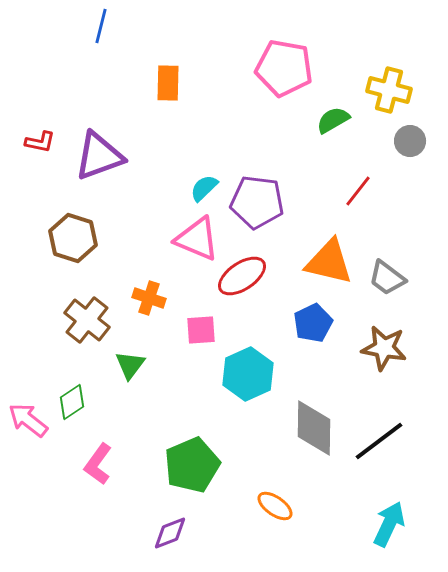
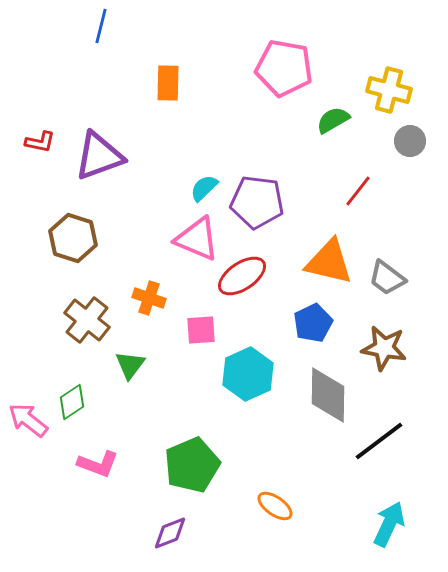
gray diamond: moved 14 px right, 33 px up
pink L-shape: rotated 105 degrees counterclockwise
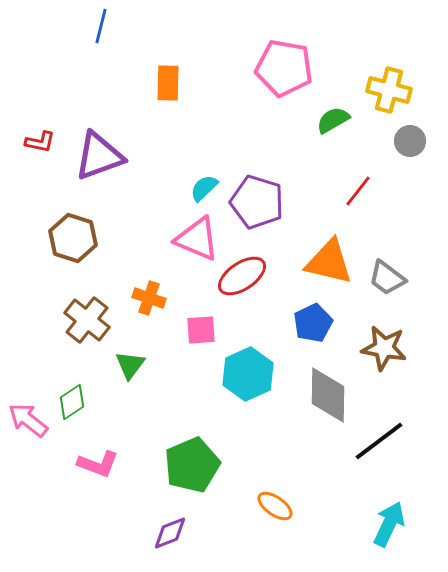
purple pentagon: rotated 10 degrees clockwise
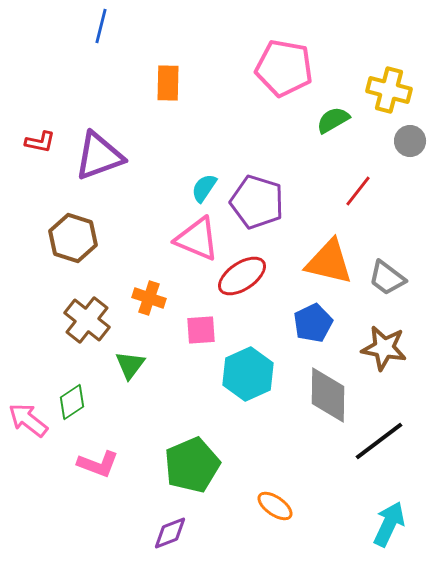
cyan semicircle: rotated 12 degrees counterclockwise
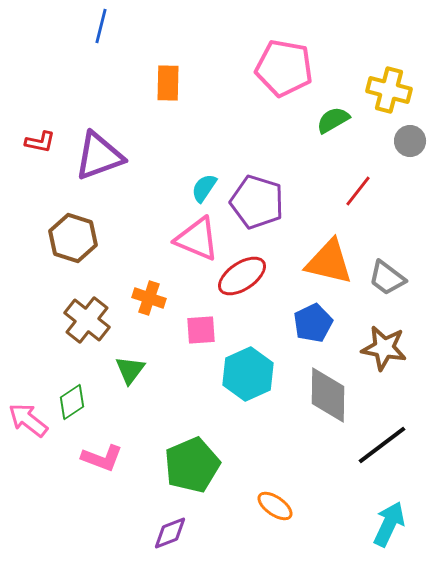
green triangle: moved 5 px down
black line: moved 3 px right, 4 px down
pink L-shape: moved 4 px right, 6 px up
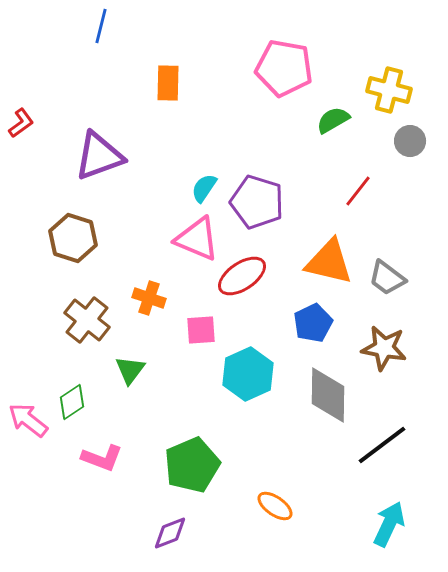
red L-shape: moved 19 px left, 19 px up; rotated 48 degrees counterclockwise
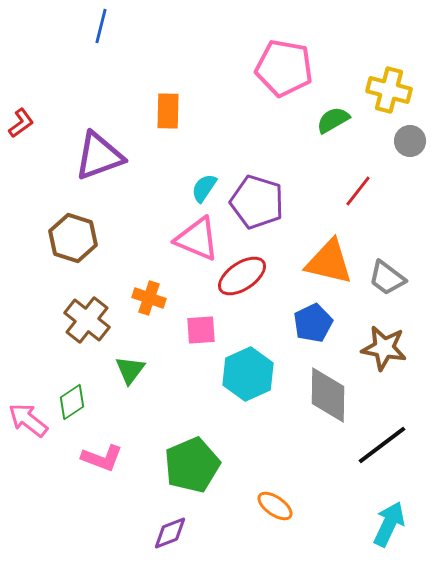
orange rectangle: moved 28 px down
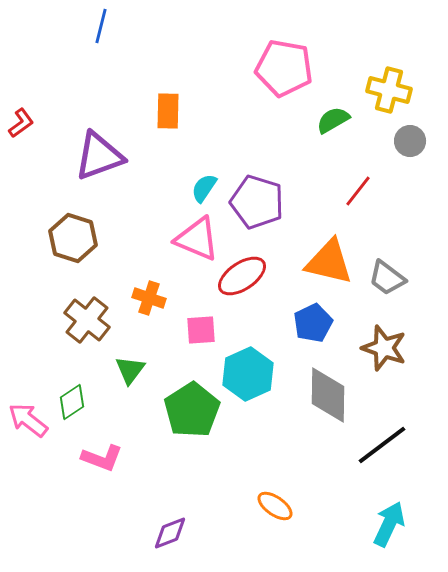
brown star: rotated 9 degrees clockwise
green pentagon: moved 55 px up; rotated 10 degrees counterclockwise
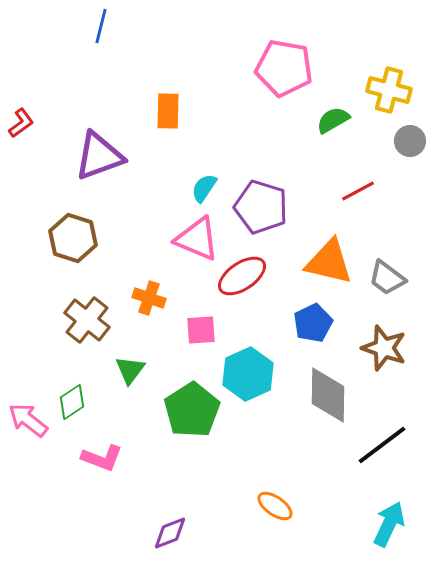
red line: rotated 24 degrees clockwise
purple pentagon: moved 4 px right, 5 px down
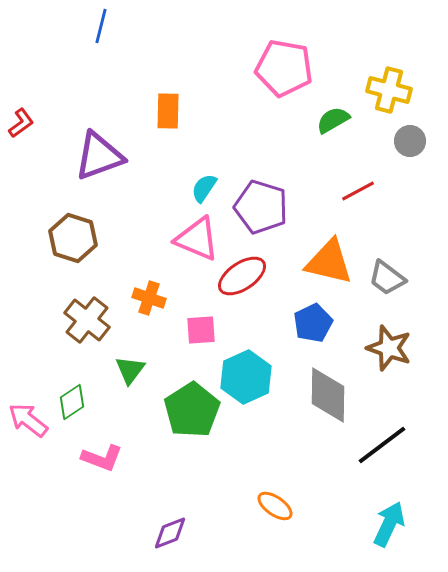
brown star: moved 5 px right
cyan hexagon: moved 2 px left, 3 px down
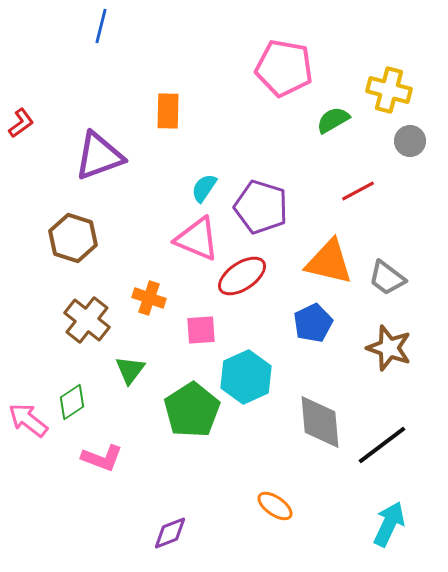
gray diamond: moved 8 px left, 27 px down; rotated 6 degrees counterclockwise
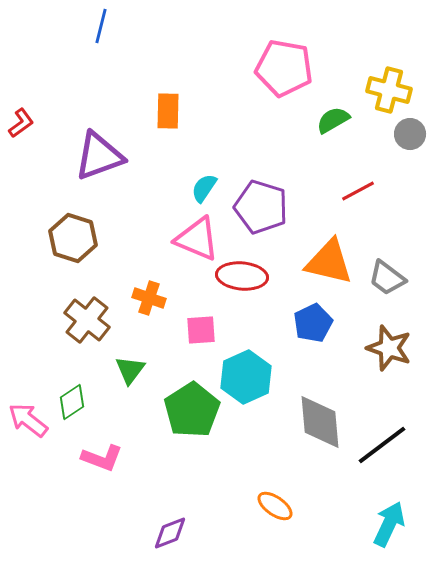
gray circle: moved 7 px up
red ellipse: rotated 39 degrees clockwise
